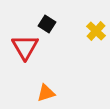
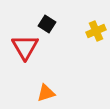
yellow cross: rotated 24 degrees clockwise
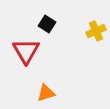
red triangle: moved 1 px right, 4 px down
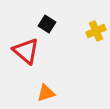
red triangle: rotated 20 degrees counterclockwise
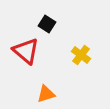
yellow cross: moved 15 px left, 24 px down; rotated 30 degrees counterclockwise
orange triangle: moved 1 px down
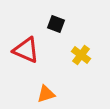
black square: moved 9 px right; rotated 12 degrees counterclockwise
red triangle: moved 1 px up; rotated 16 degrees counterclockwise
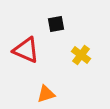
black square: rotated 30 degrees counterclockwise
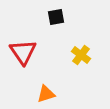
black square: moved 7 px up
red triangle: moved 3 px left, 2 px down; rotated 32 degrees clockwise
